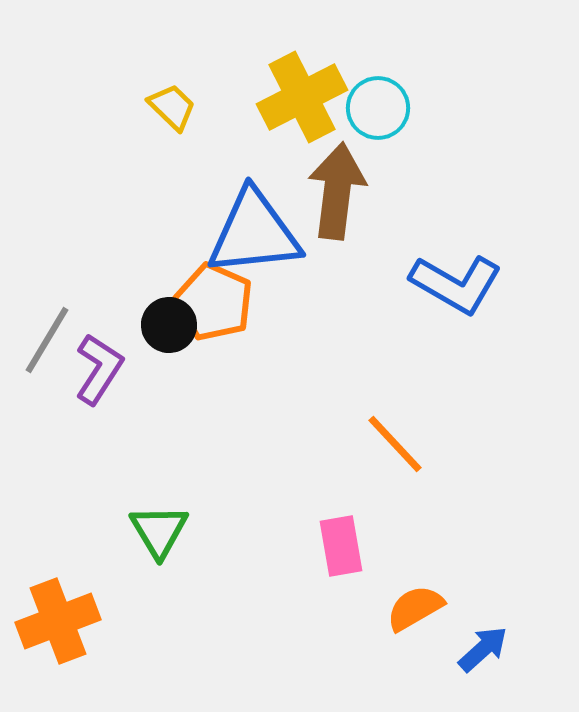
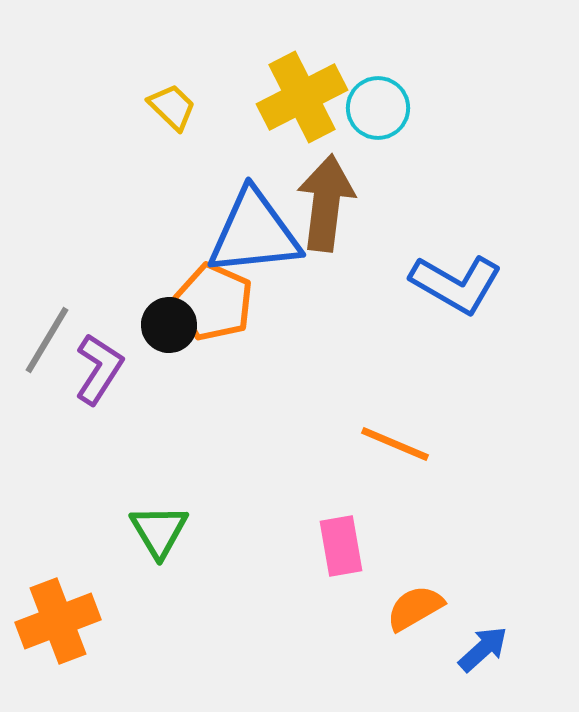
brown arrow: moved 11 px left, 12 px down
orange line: rotated 24 degrees counterclockwise
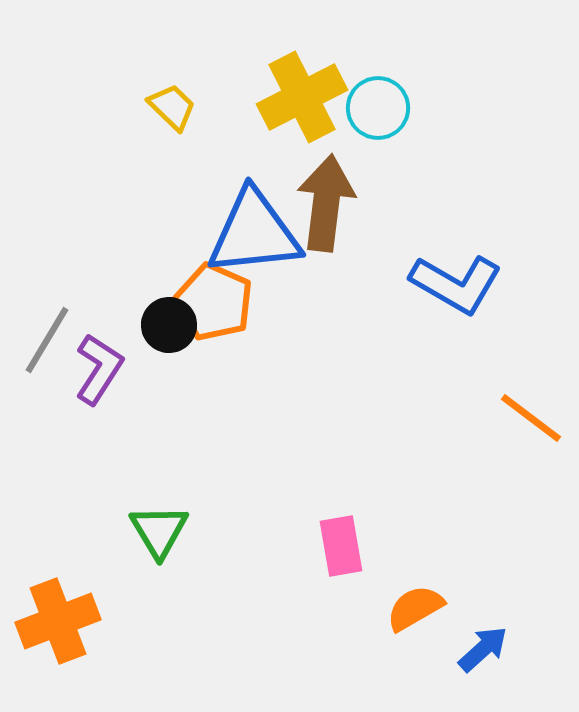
orange line: moved 136 px right, 26 px up; rotated 14 degrees clockwise
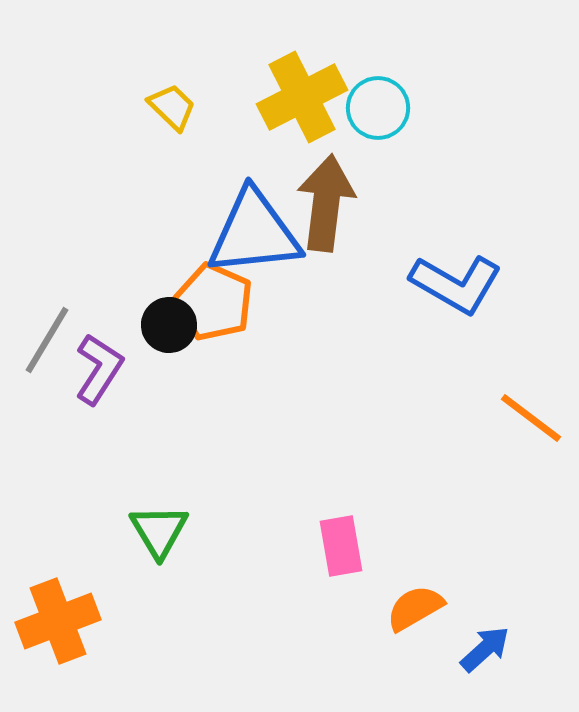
blue arrow: moved 2 px right
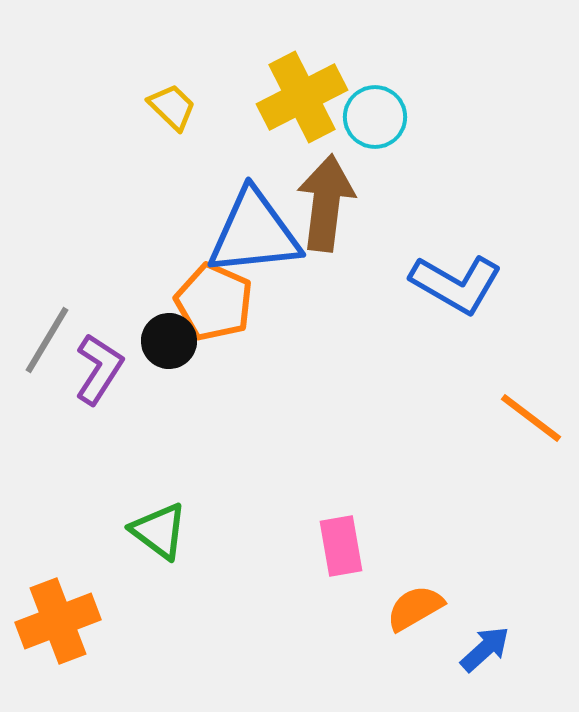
cyan circle: moved 3 px left, 9 px down
black circle: moved 16 px down
green triangle: rotated 22 degrees counterclockwise
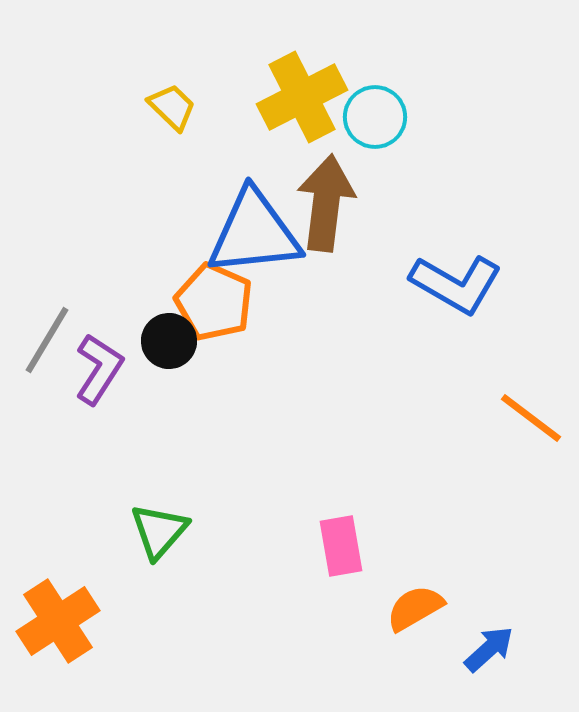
green triangle: rotated 34 degrees clockwise
orange cross: rotated 12 degrees counterclockwise
blue arrow: moved 4 px right
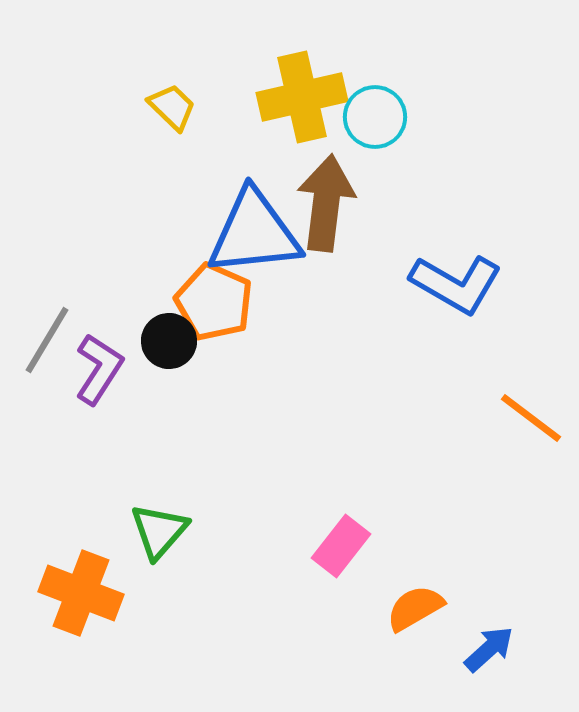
yellow cross: rotated 14 degrees clockwise
pink rectangle: rotated 48 degrees clockwise
orange cross: moved 23 px right, 28 px up; rotated 36 degrees counterclockwise
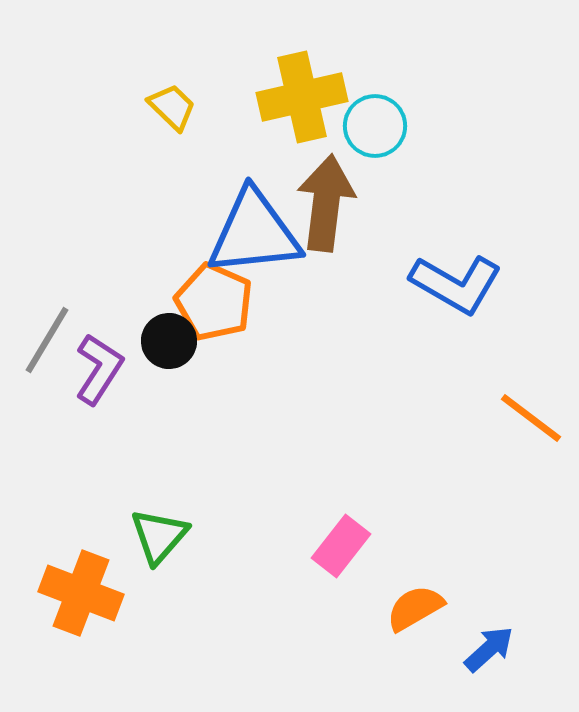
cyan circle: moved 9 px down
green triangle: moved 5 px down
